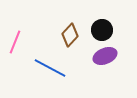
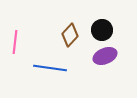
pink line: rotated 15 degrees counterclockwise
blue line: rotated 20 degrees counterclockwise
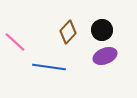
brown diamond: moved 2 px left, 3 px up
pink line: rotated 55 degrees counterclockwise
blue line: moved 1 px left, 1 px up
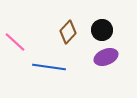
purple ellipse: moved 1 px right, 1 px down
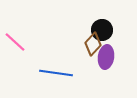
brown diamond: moved 25 px right, 12 px down
purple ellipse: rotated 60 degrees counterclockwise
blue line: moved 7 px right, 6 px down
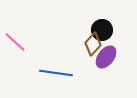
purple ellipse: rotated 30 degrees clockwise
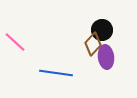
purple ellipse: rotated 45 degrees counterclockwise
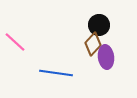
black circle: moved 3 px left, 5 px up
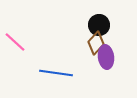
brown diamond: moved 3 px right, 1 px up
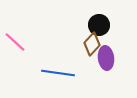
brown diamond: moved 4 px left, 1 px down
purple ellipse: moved 1 px down
blue line: moved 2 px right
